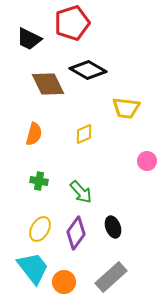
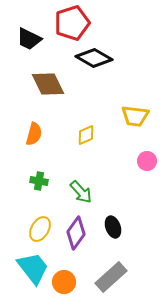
black diamond: moved 6 px right, 12 px up
yellow trapezoid: moved 9 px right, 8 px down
yellow diamond: moved 2 px right, 1 px down
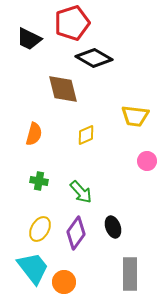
brown diamond: moved 15 px right, 5 px down; rotated 12 degrees clockwise
gray rectangle: moved 19 px right, 3 px up; rotated 48 degrees counterclockwise
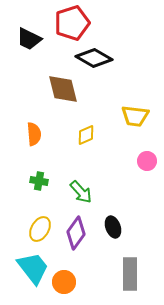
orange semicircle: rotated 20 degrees counterclockwise
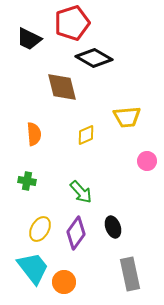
brown diamond: moved 1 px left, 2 px up
yellow trapezoid: moved 8 px left, 1 px down; rotated 12 degrees counterclockwise
green cross: moved 12 px left
gray rectangle: rotated 12 degrees counterclockwise
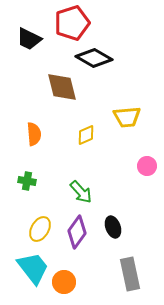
pink circle: moved 5 px down
purple diamond: moved 1 px right, 1 px up
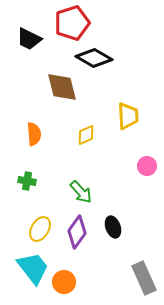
yellow trapezoid: moved 1 px right, 1 px up; rotated 88 degrees counterclockwise
gray rectangle: moved 14 px right, 4 px down; rotated 12 degrees counterclockwise
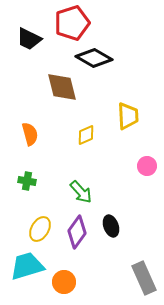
orange semicircle: moved 4 px left; rotated 10 degrees counterclockwise
black ellipse: moved 2 px left, 1 px up
cyan trapezoid: moved 6 px left, 2 px up; rotated 69 degrees counterclockwise
